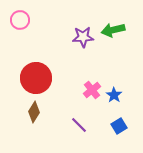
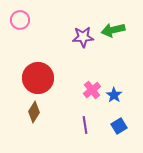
red circle: moved 2 px right
purple line: moved 6 px right; rotated 36 degrees clockwise
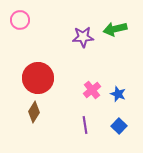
green arrow: moved 2 px right, 1 px up
blue star: moved 4 px right, 1 px up; rotated 14 degrees counterclockwise
blue square: rotated 14 degrees counterclockwise
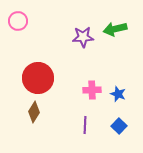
pink circle: moved 2 px left, 1 px down
pink cross: rotated 36 degrees clockwise
purple line: rotated 12 degrees clockwise
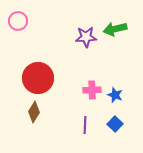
purple star: moved 3 px right
blue star: moved 3 px left, 1 px down
blue square: moved 4 px left, 2 px up
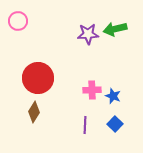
purple star: moved 2 px right, 3 px up
blue star: moved 2 px left, 1 px down
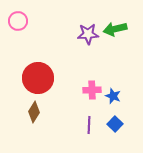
purple line: moved 4 px right
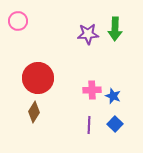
green arrow: rotated 75 degrees counterclockwise
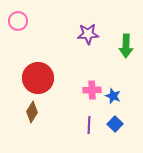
green arrow: moved 11 px right, 17 px down
brown diamond: moved 2 px left
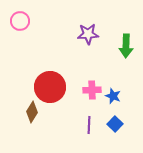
pink circle: moved 2 px right
red circle: moved 12 px right, 9 px down
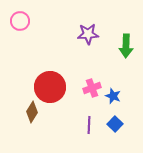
pink cross: moved 2 px up; rotated 18 degrees counterclockwise
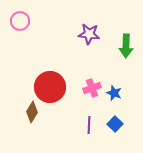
purple star: moved 1 px right; rotated 10 degrees clockwise
blue star: moved 1 px right, 3 px up
